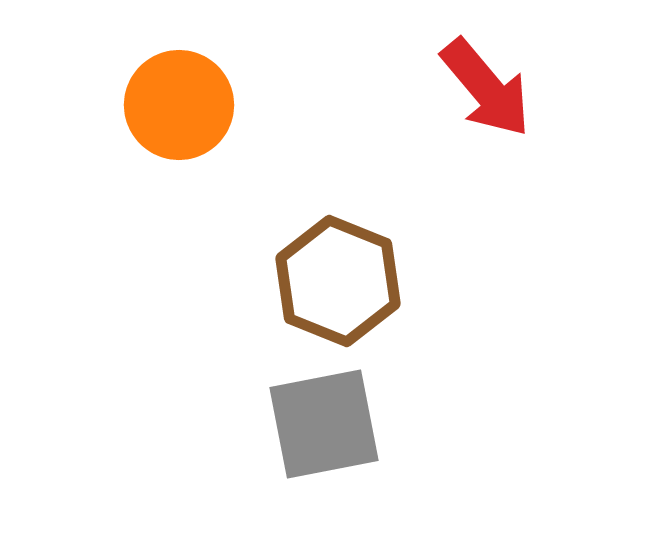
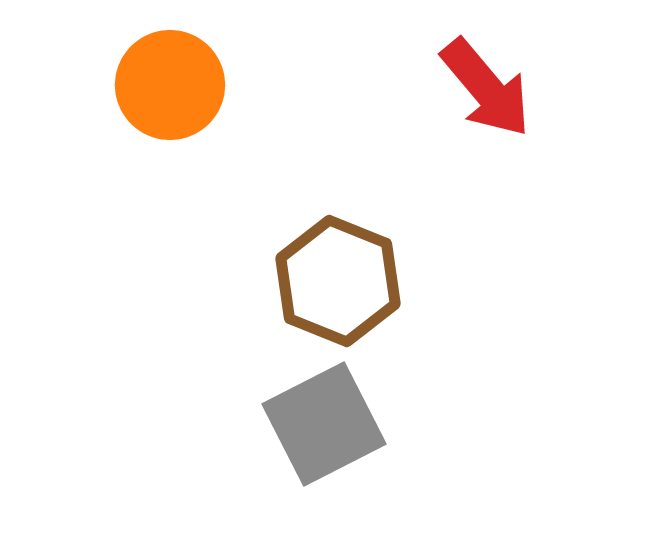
orange circle: moved 9 px left, 20 px up
gray square: rotated 16 degrees counterclockwise
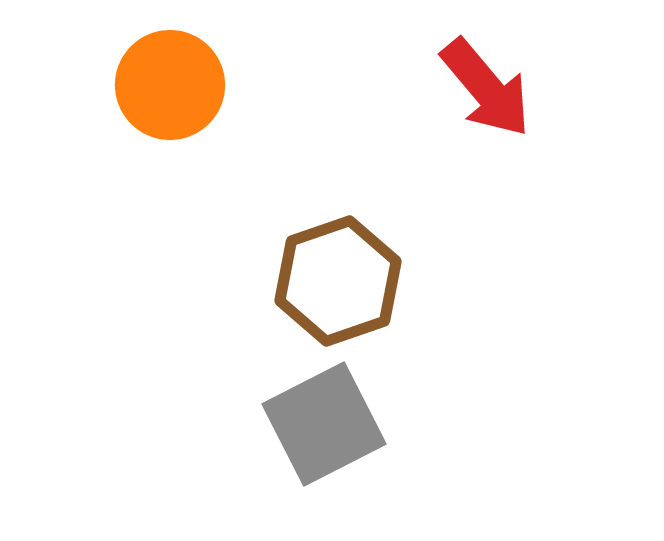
brown hexagon: rotated 19 degrees clockwise
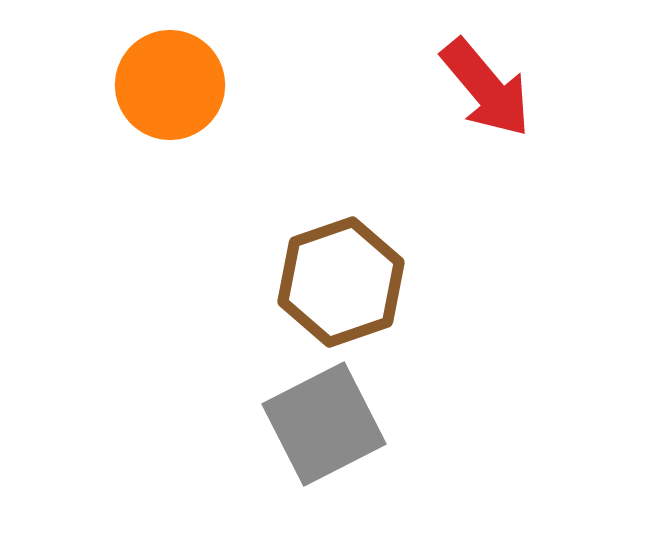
brown hexagon: moved 3 px right, 1 px down
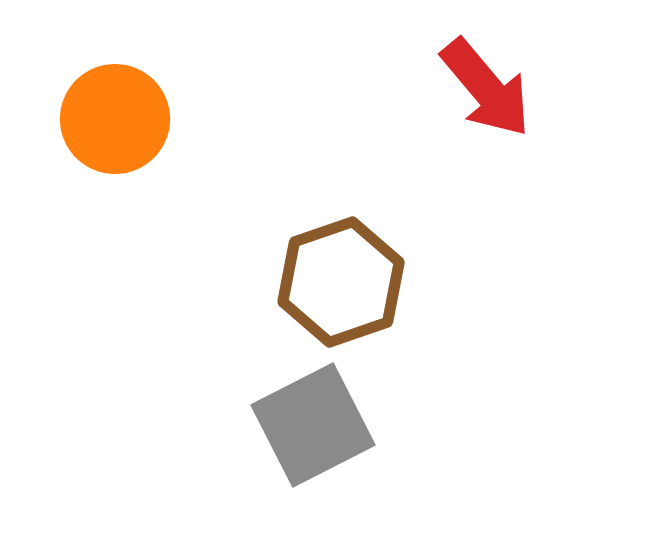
orange circle: moved 55 px left, 34 px down
gray square: moved 11 px left, 1 px down
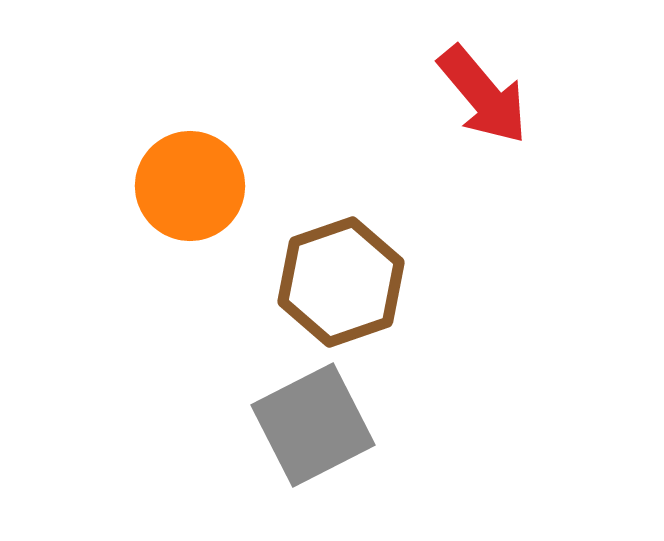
red arrow: moved 3 px left, 7 px down
orange circle: moved 75 px right, 67 px down
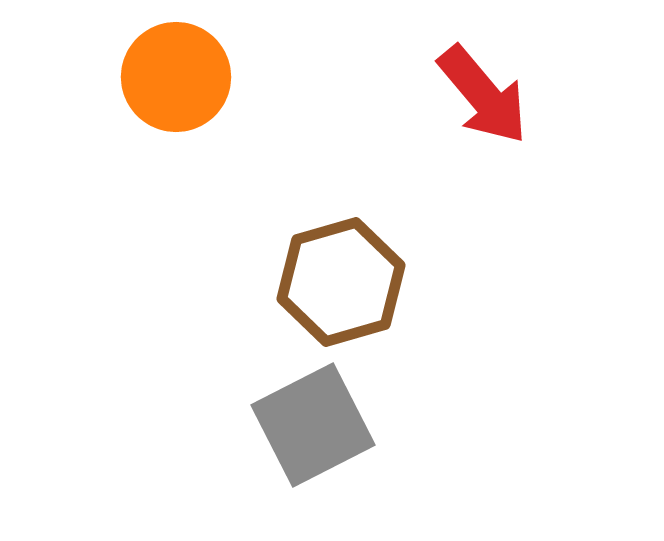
orange circle: moved 14 px left, 109 px up
brown hexagon: rotated 3 degrees clockwise
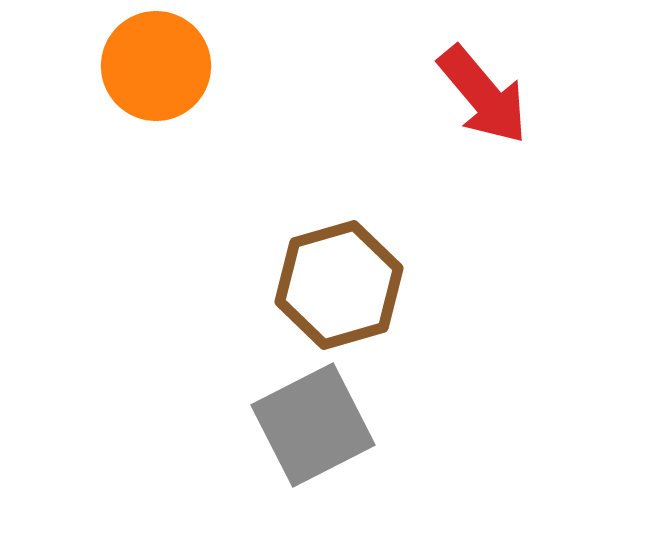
orange circle: moved 20 px left, 11 px up
brown hexagon: moved 2 px left, 3 px down
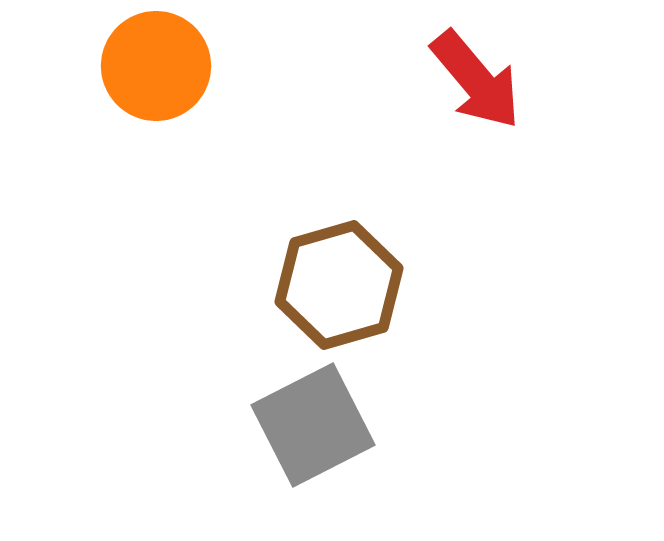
red arrow: moved 7 px left, 15 px up
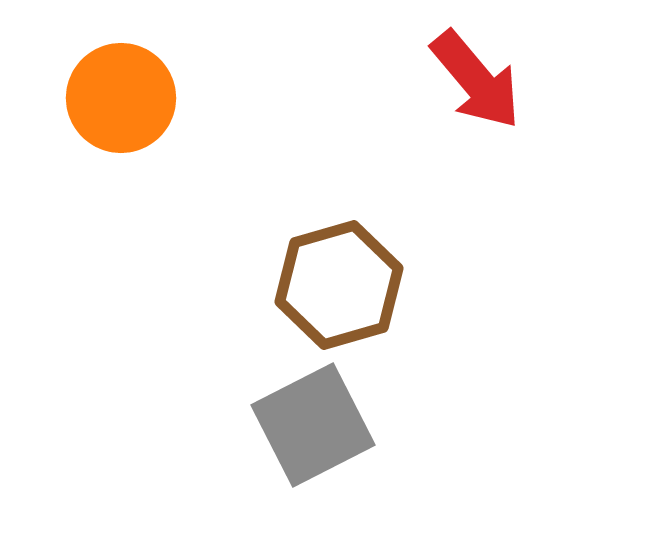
orange circle: moved 35 px left, 32 px down
